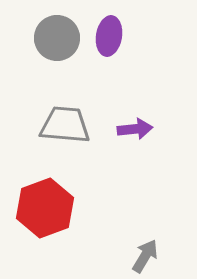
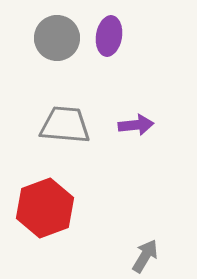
purple arrow: moved 1 px right, 4 px up
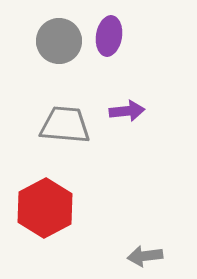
gray circle: moved 2 px right, 3 px down
purple arrow: moved 9 px left, 14 px up
red hexagon: rotated 8 degrees counterclockwise
gray arrow: rotated 128 degrees counterclockwise
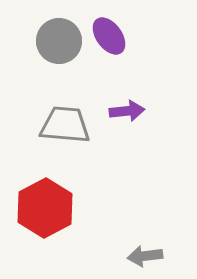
purple ellipse: rotated 45 degrees counterclockwise
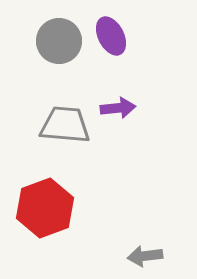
purple ellipse: moved 2 px right; rotated 9 degrees clockwise
purple arrow: moved 9 px left, 3 px up
red hexagon: rotated 8 degrees clockwise
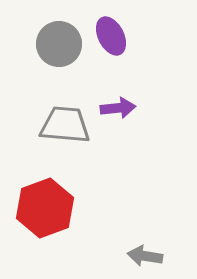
gray circle: moved 3 px down
gray arrow: rotated 16 degrees clockwise
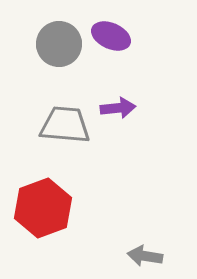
purple ellipse: rotated 39 degrees counterclockwise
red hexagon: moved 2 px left
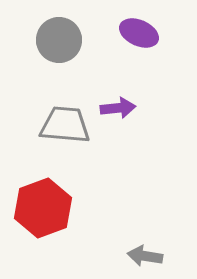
purple ellipse: moved 28 px right, 3 px up
gray circle: moved 4 px up
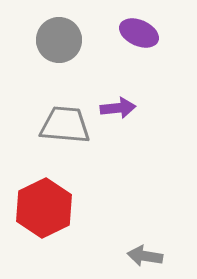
red hexagon: moved 1 px right; rotated 6 degrees counterclockwise
